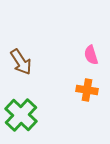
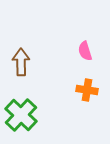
pink semicircle: moved 6 px left, 4 px up
brown arrow: rotated 148 degrees counterclockwise
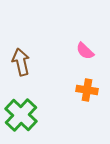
pink semicircle: rotated 30 degrees counterclockwise
brown arrow: rotated 12 degrees counterclockwise
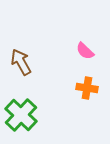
brown arrow: rotated 16 degrees counterclockwise
orange cross: moved 2 px up
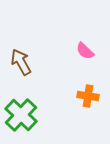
orange cross: moved 1 px right, 8 px down
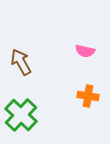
pink semicircle: rotated 30 degrees counterclockwise
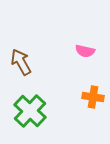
orange cross: moved 5 px right, 1 px down
green cross: moved 9 px right, 4 px up
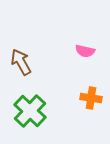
orange cross: moved 2 px left, 1 px down
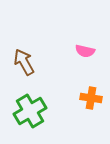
brown arrow: moved 3 px right
green cross: rotated 16 degrees clockwise
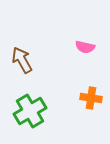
pink semicircle: moved 4 px up
brown arrow: moved 2 px left, 2 px up
